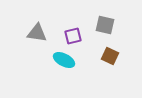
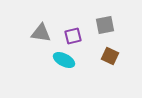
gray square: rotated 24 degrees counterclockwise
gray triangle: moved 4 px right
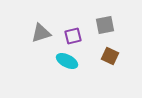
gray triangle: rotated 25 degrees counterclockwise
cyan ellipse: moved 3 px right, 1 px down
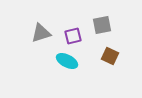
gray square: moved 3 px left
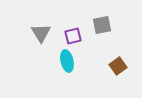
gray triangle: rotated 45 degrees counterclockwise
brown square: moved 8 px right, 10 px down; rotated 30 degrees clockwise
cyan ellipse: rotated 50 degrees clockwise
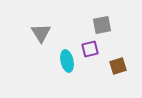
purple square: moved 17 px right, 13 px down
brown square: rotated 18 degrees clockwise
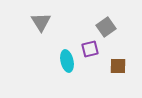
gray square: moved 4 px right, 2 px down; rotated 24 degrees counterclockwise
gray triangle: moved 11 px up
brown square: rotated 18 degrees clockwise
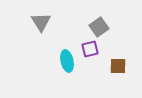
gray square: moved 7 px left
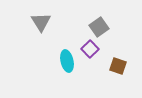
purple square: rotated 30 degrees counterclockwise
brown square: rotated 18 degrees clockwise
